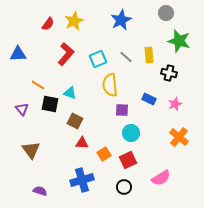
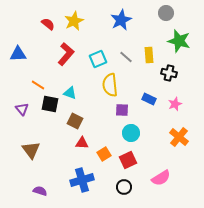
red semicircle: rotated 88 degrees counterclockwise
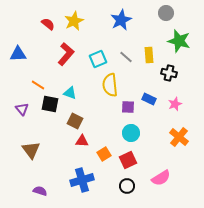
purple square: moved 6 px right, 3 px up
red triangle: moved 2 px up
black circle: moved 3 px right, 1 px up
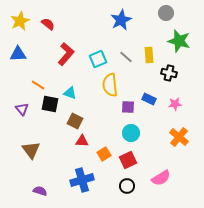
yellow star: moved 54 px left
pink star: rotated 16 degrees clockwise
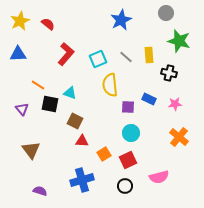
pink semicircle: moved 2 px left, 1 px up; rotated 18 degrees clockwise
black circle: moved 2 px left
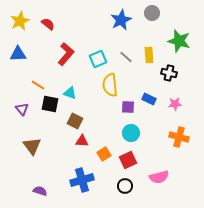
gray circle: moved 14 px left
orange cross: rotated 24 degrees counterclockwise
brown triangle: moved 1 px right, 4 px up
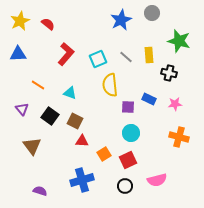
black square: moved 12 px down; rotated 24 degrees clockwise
pink semicircle: moved 2 px left, 3 px down
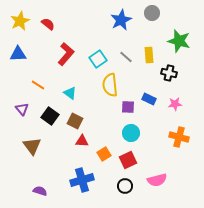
cyan square: rotated 12 degrees counterclockwise
cyan triangle: rotated 16 degrees clockwise
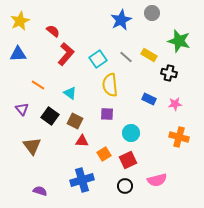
red semicircle: moved 5 px right, 7 px down
yellow rectangle: rotated 56 degrees counterclockwise
purple square: moved 21 px left, 7 px down
